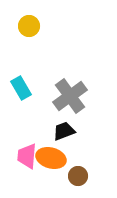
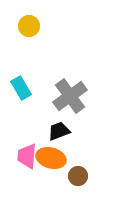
black trapezoid: moved 5 px left
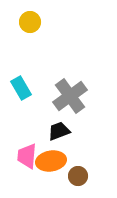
yellow circle: moved 1 px right, 4 px up
orange ellipse: moved 3 px down; rotated 24 degrees counterclockwise
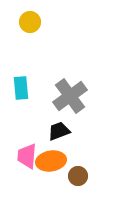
cyan rectangle: rotated 25 degrees clockwise
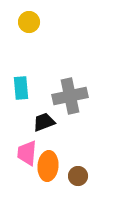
yellow circle: moved 1 px left
gray cross: rotated 24 degrees clockwise
black trapezoid: moved 15 px left, 9 px up
pink trapezoid: moved 3 px up
orange ellipse: moved 3 px left, 5 px down; rotated 76 degrees counterclockwise
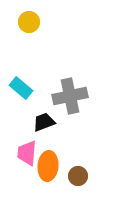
cyan rectangle: rotated 45 degrees counterclockwise
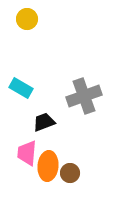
yellow circle: moved 2 px left, 3 px up
cyan rectangle: rotated 10 degrees counterclockwise
gray cross: moved 14 px right; rotated 8 degrees counterclockwise
brown circle: moved 8 px left, 3 px up
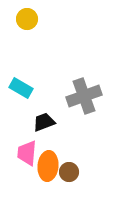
brown circle: moved 1 px left, 1 px up
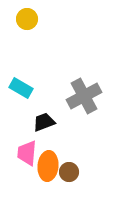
gray cross: rotated 8 degrees counterclockwise
